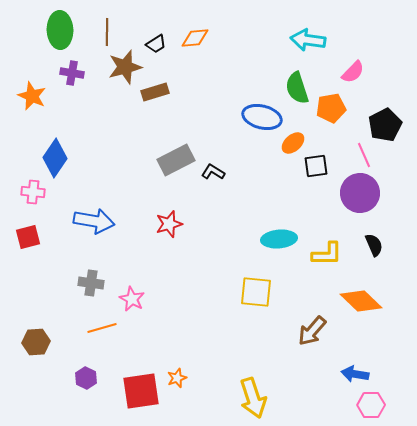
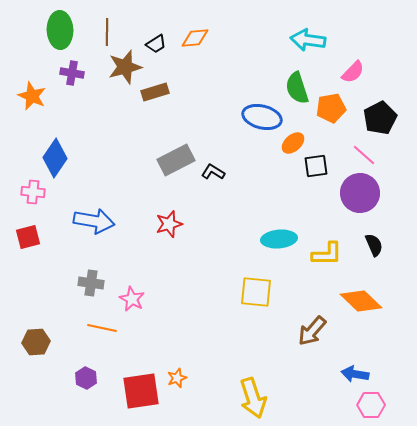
black pentagon at (385, 125): moved 5 px left, 7 px up
pink line at (364, 155): rotated 25 degrees counterclockwise
orange line at (102, 328): rotated 28 degrees clockwise
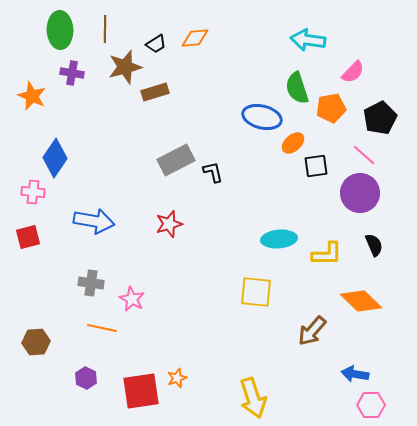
brown line at (107, 32): moved 2 px left, 3 px up
black L-shape at (213, 172): rotated 45 degrees clockwise
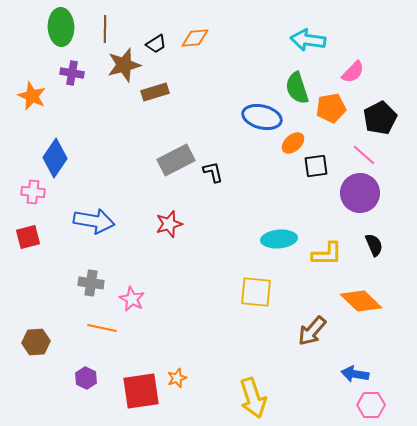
green ellipse at (60, 30): moved 1 px right, 3 px up
brown star at (125, 67): moved 1 px left, 2 px up
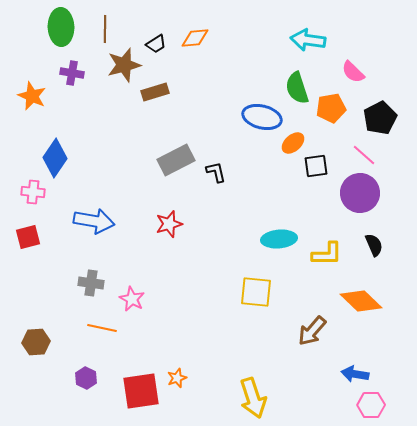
pink semicircle at (353, 72): rotated 90 degrees clockwise
black L-shape at (213, 172): moved 3 px right
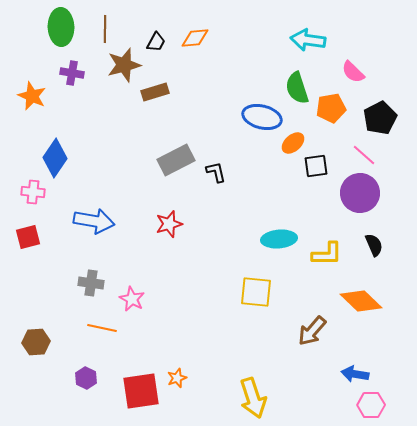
black trapezoid at (156, 44): moved 2 px up; rotated 30 degrees counterclockwise
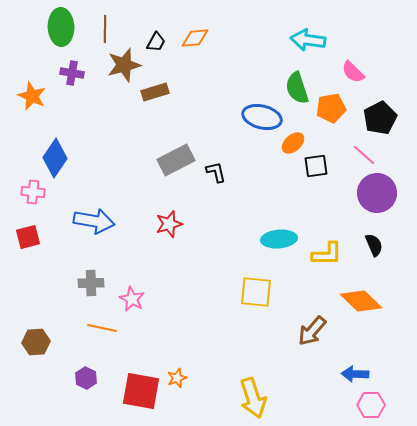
purple circle at (360, 193): moved 17 px right
gray cross at (91, 283): rotated 10 degrees counterclockwise
blue arrow at (355, 374): rotated 8 degrees counterclockwise
red square at (141, 391): rotated 18 degrees clockwise
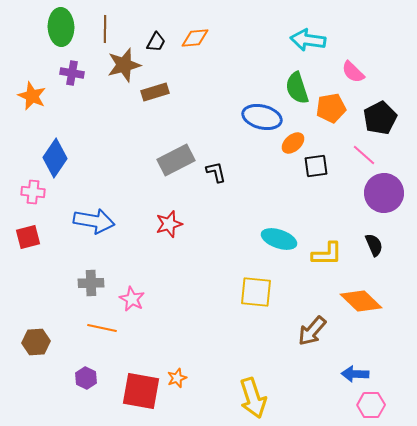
purple circle at (377, 193): moved 7 px right
cyan ellipse at (279, 239): rotated 24 degrees clockwise
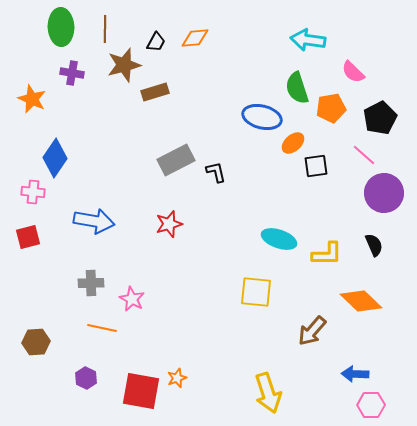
orange star at (32, 96): moved 3 px down
yellow arrow at (253, 398): moved 15 px right, 5 px up
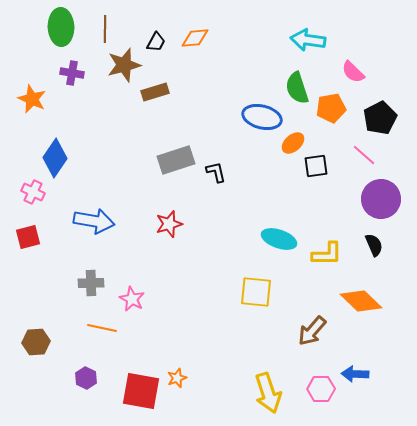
gray rectangle at (176, 160): rotated 9 degrees clockwise
pink cross at (33, 192): rotated 20 degrees clockwise
purple circle at (384, 193): moved 3 px left, 6 px down
pink hexagon at (371, 405): moved 50 px left, 16 px up
